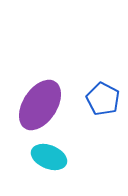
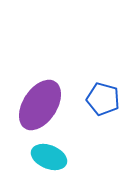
blue pentagon: rotated 12 degrees counterclockwise
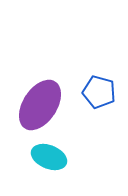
blue pentagon: moved 4 px left, 7 px up
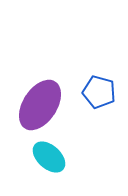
cyan ellipse: rotated 20 degrees clockwise
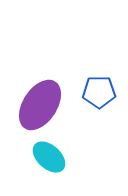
blue pentagon: rotated 16 degrees counterclockwise
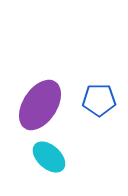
blue pentagon: moved 8 px down
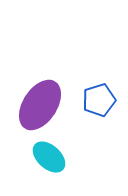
blue pentagon: rotated 16 degrees counterclockwise
